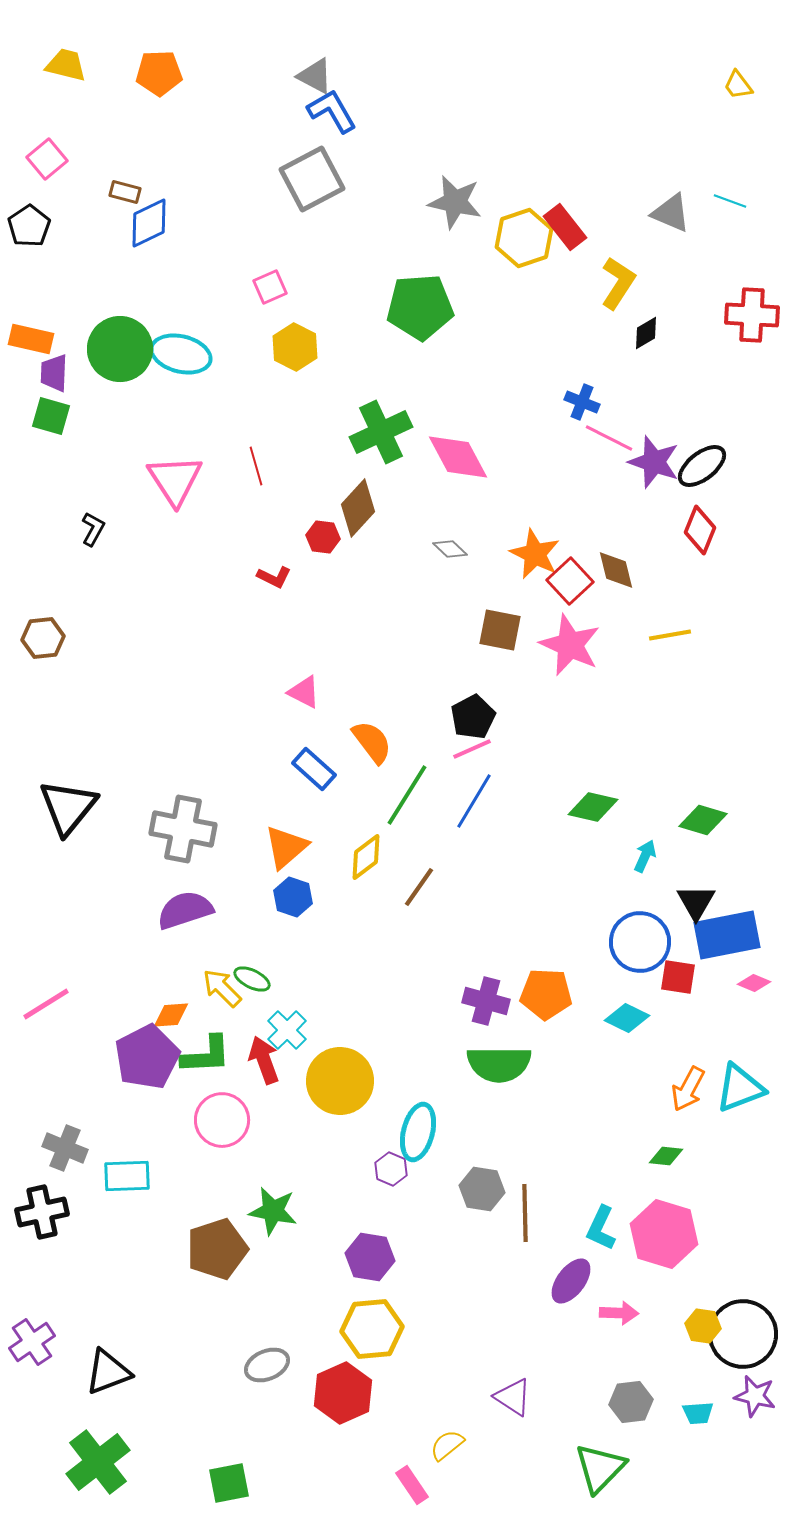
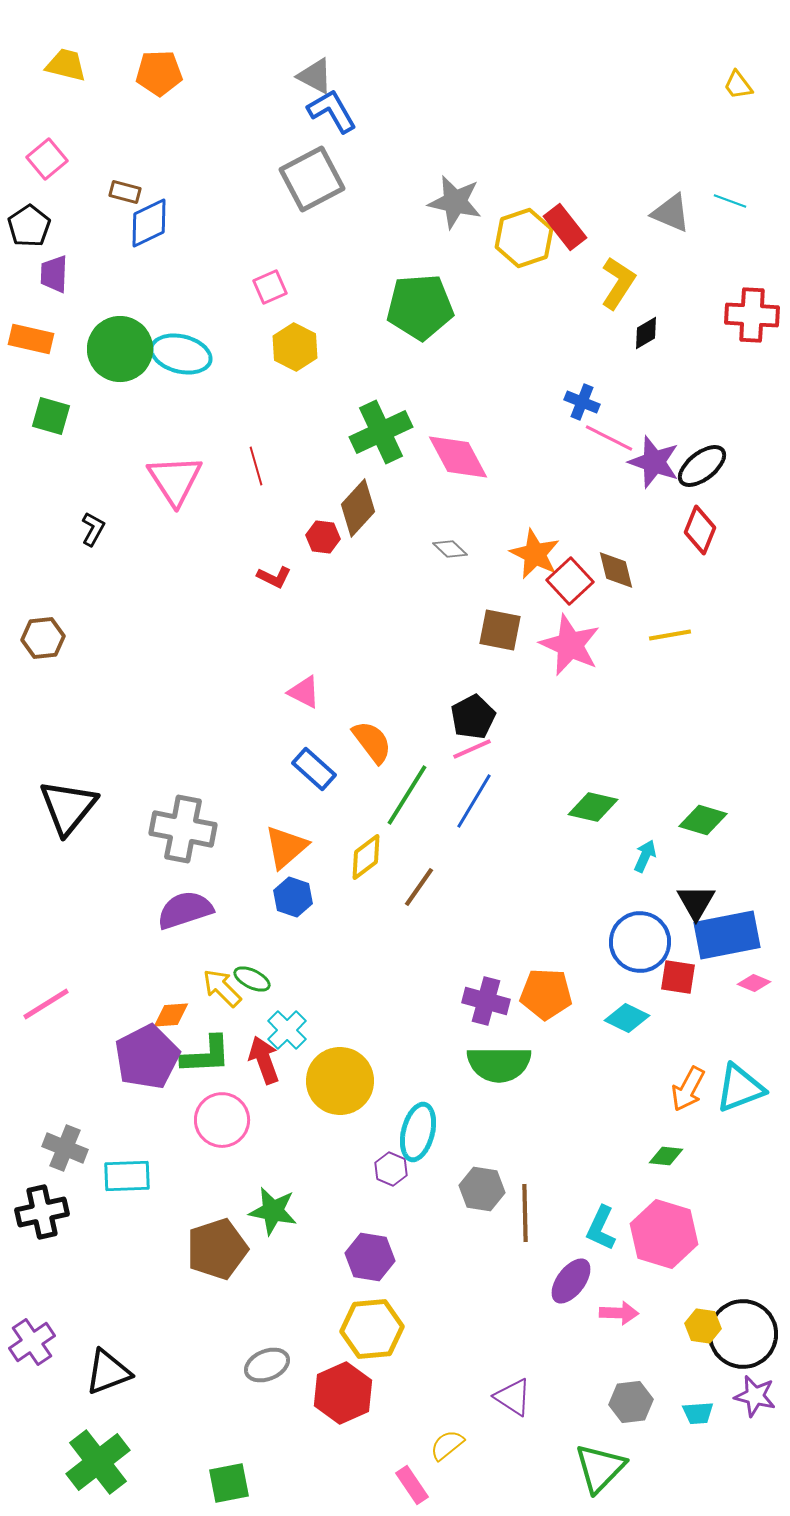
purple trapezoid at (54, 373): moved 99 px up
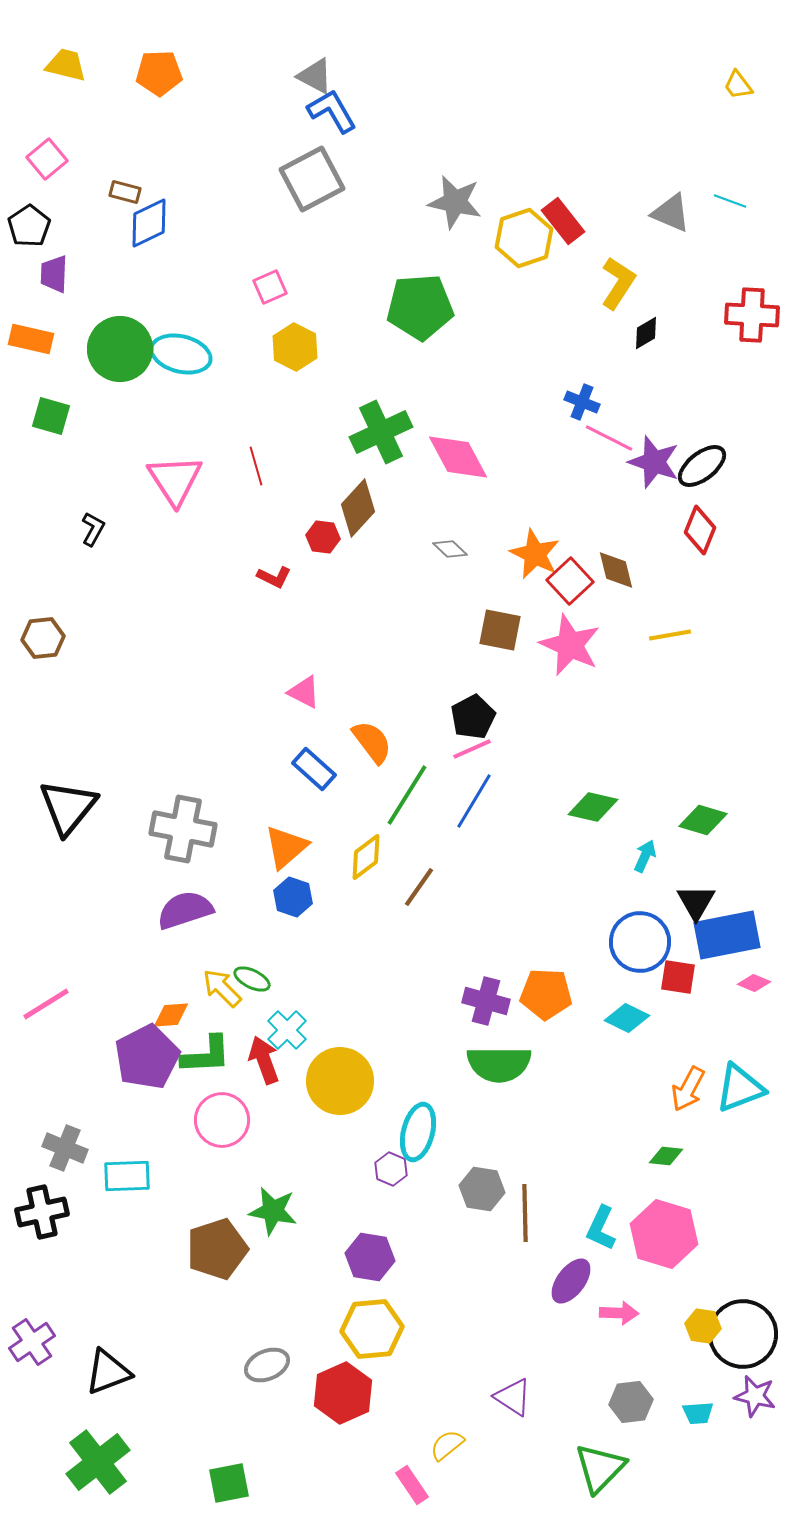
red rectangle at (565, 227): moved 2 px left, 6 px up
